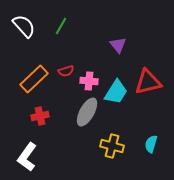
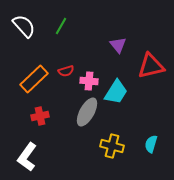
red triangle: moved 3 px right, 16 px up
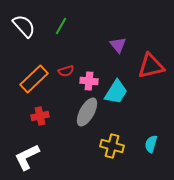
white L-shape: rotated 28 degrees clockwise
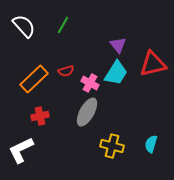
green line: moved 2 px right, 1 px up
red triangle: moved 2 px right, 2 px up
pink cross: moved 1 px right, 2 px down; rotated 24 degrees clockwise
cyan trapezoid: moved 19 px up
white L-shape: moved 6 px left, 7 px up
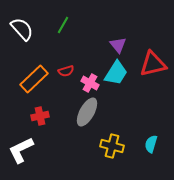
white semicircle: moved 2 px left, 3 px down
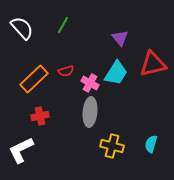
white semicircle: moved 1 px up
purple triangle: moved 2 px right, 7 px up
gray ellipse: moved 3 px right; rotated 24 degrees counterclockwise
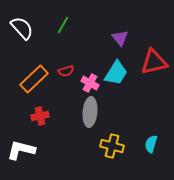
red triangle: moved 1 px right, 2 px up
white L-shape: rotated 40 degrees clockwise
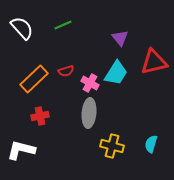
green line: rotated 36 degrees clockwise
gray ellipse: moved 1 px left, 1 px down
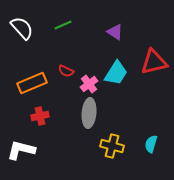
purple triangle: moved 5 px left, 6 px up; rotated 18 degrees counterclockwise
red semicircle: rotated 42 degrees clockwise
orange rectangle: moved 2 px left, 4 px down; rotated 20 degrees clockwise
pink cross: moved 1 px left, 1 px down; rotated 24 degrees clockwise
